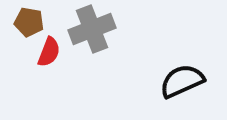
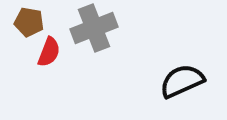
gray cross: moved 2 px right, 1 px up
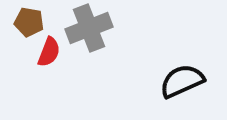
gray cross: moved 5 px left
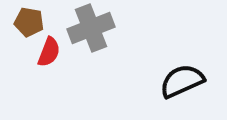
gray cross: moved 2 px right
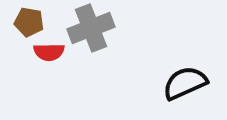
red semicircle: rotated 68 degrees clockwise
black semicircle: moved 3 px right, 2 px down
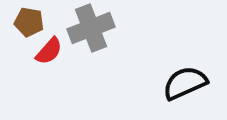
red semicircle: moved 1 px up; rotated 48 degrees counterclockwise
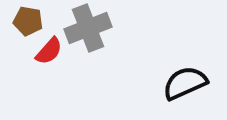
brown pentagon: moved 1 px left, 1 px up
gray cross: moved 3 px left
